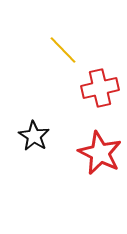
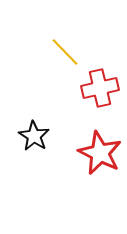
yellow line: moved 2 px right, 2 px down
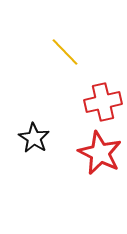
red cross: moved 3 px right, 14 px down
black star: moved 2 px down
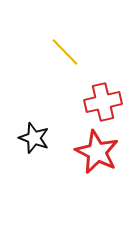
black star: rotated 12 degrees counterclockwise
red star: moved 3 px left, 1 px up
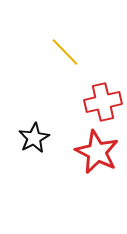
black star: rotated 24 degrees clockwise
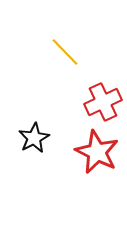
red cross: rotated 12 degrees counterclockwise
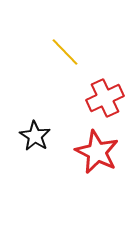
red cross: moved 2 px right, 4 px up
black star: moved 1 px right, 2 px up; rotated 12 degrees counterclockwise
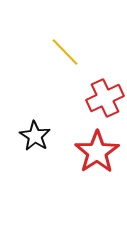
red star: rotated 12 degrees clockwise
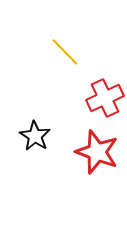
red star: rotated 18 degrees counterclockwise
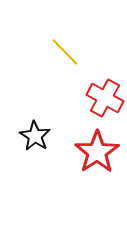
red cross: rotated 36 degrees counterclockwise
red star: rotated 18 degrees clockwise
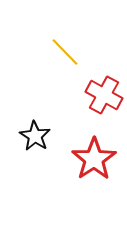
red cross: moved 1 px left, 3 px up
red star: moved 3 px left, 7 px down
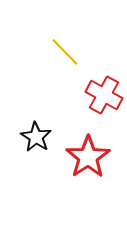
black star: moved 1 px right, 1 px down
red star: moved 6 px left, 2 px up
